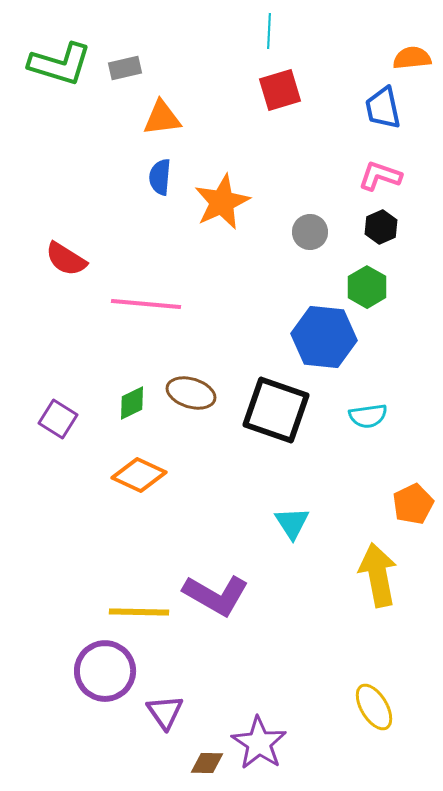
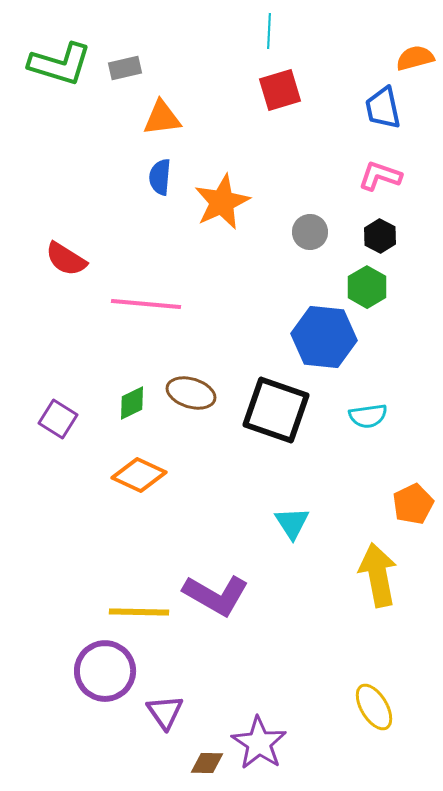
orange semicircle: moved 3 px right; rotated 9 degrees counterclockwise
black hexagon: moved 1 px left, 9 px down; rotated 8 degrees counterclockwise
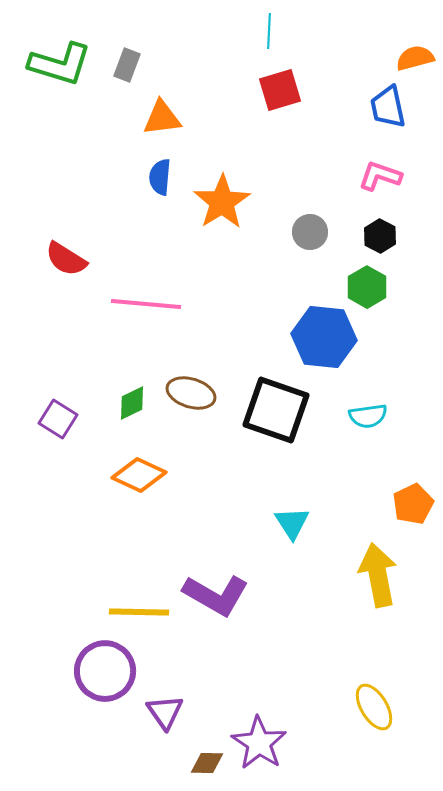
gray rectangle: moved 2 px right, 3 px up; rotated 56 degrees counterclockwise
blue trapezoid: moved 5 px right, 1 px up
orange star: rotated 8 degrees counterclockwise
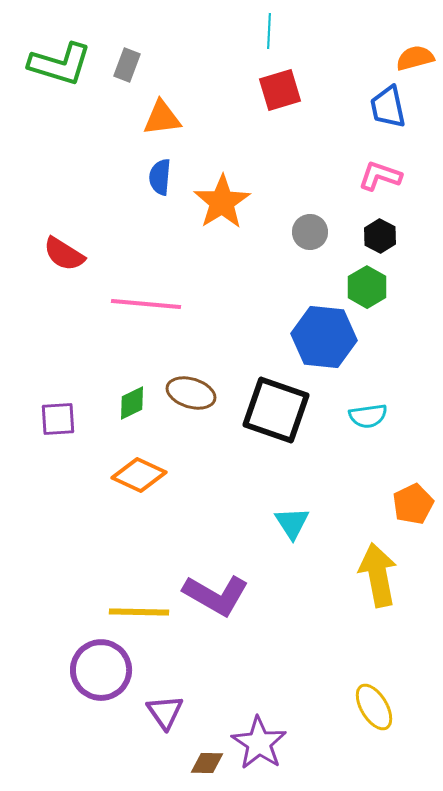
red semicircle: moved 2 px left, 5 px up
purple square: rotated 36 degrees counterclockwise
purple circle: moved 4 px left, 1 px up
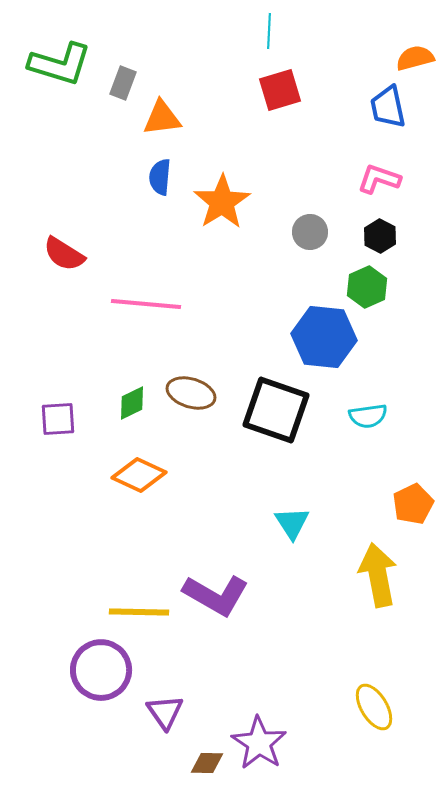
gray rectangle: moved 4 px left, 18 px down
pink L-shape: moved 1 px left, 3 px down
green hexagon: rotated 6 degrees clockwise
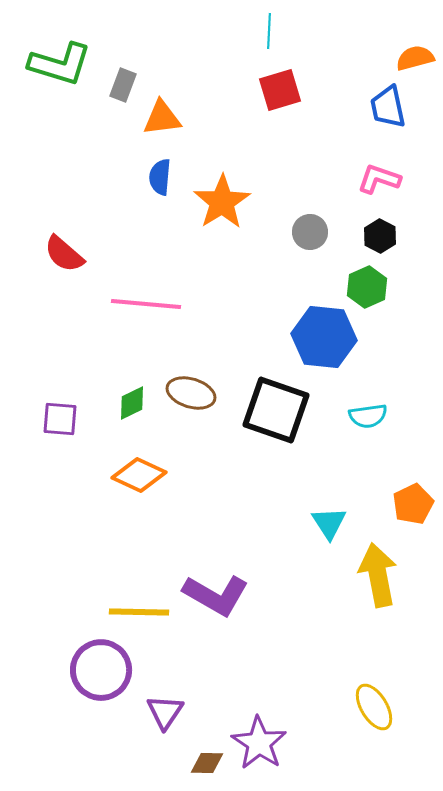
gray rectangle: moved 2 px down
red semicircle: rotated 9 degrees clockwise
purple square: moved 2 px right; rotated 9 degrees clockwise
cyan triangle: moved 37 px right
purple triangle: rotated 9 degrees clockwise
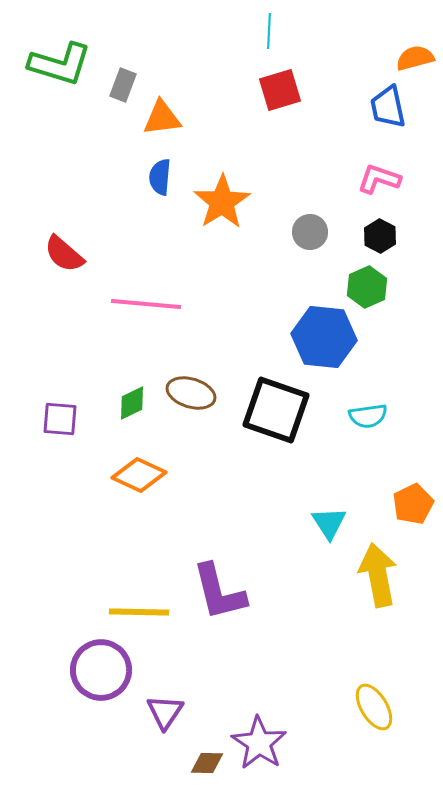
purple L-shape: moved 3 px right, 3 px up; rotated 46 degrees clockwise
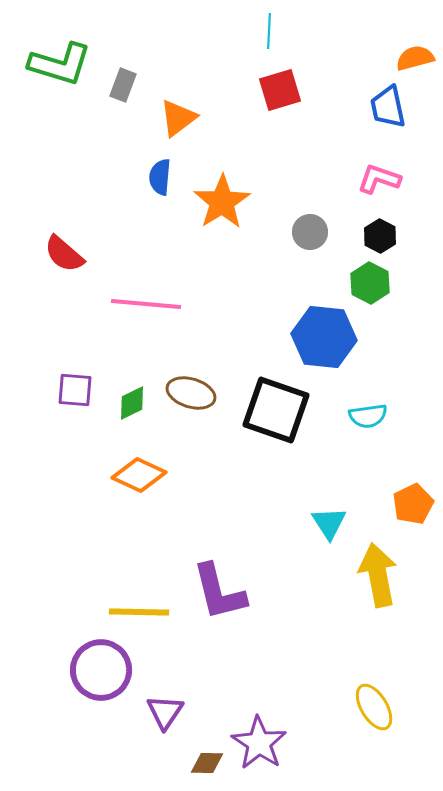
orange triangle: moved 16 px right; rotated 30 degrees counterclockwise
green hexagon: moved 3 px right, 4 px up; rotated 9 degrees counterclockwise
purple square: moved 15 px right, 29 px up
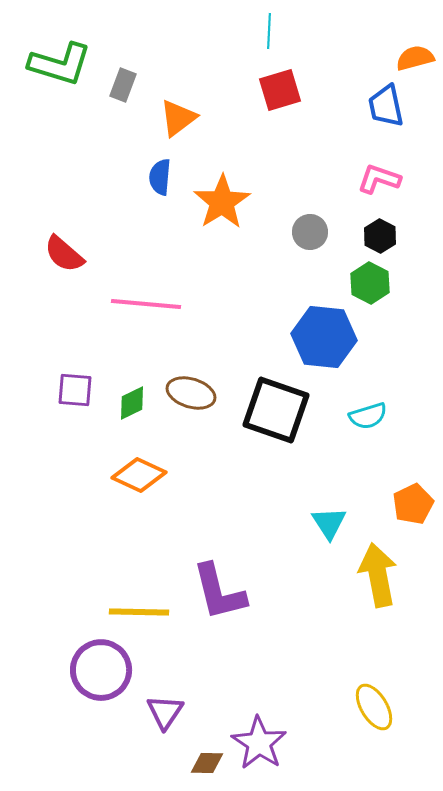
blue trapezoid: moved 2 px left, 1 px up
cyan semicircle: rotated 9 degrees counterclockwise
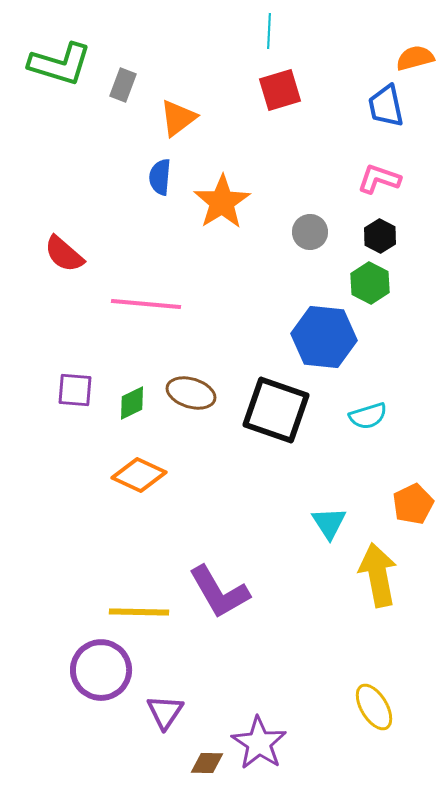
purple L-shape: rotated 16 degrees counterclockwise
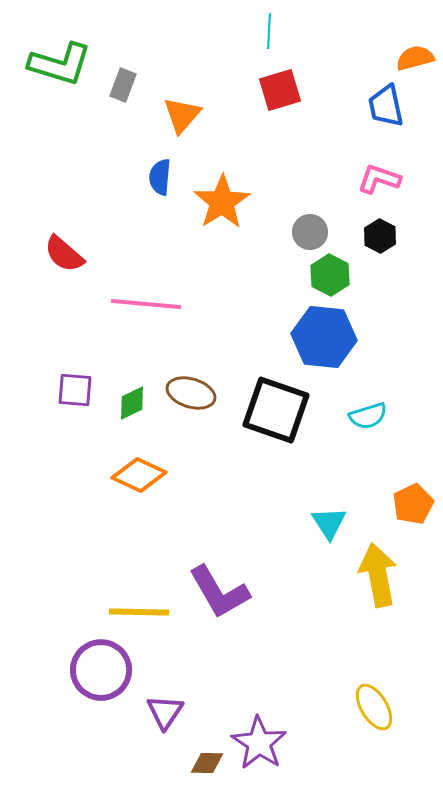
orange triangle: moved 4 px right, 3 px up; rotated 12 degrees counterclockwise
green hexagon: moved 40 px left, 8 px up
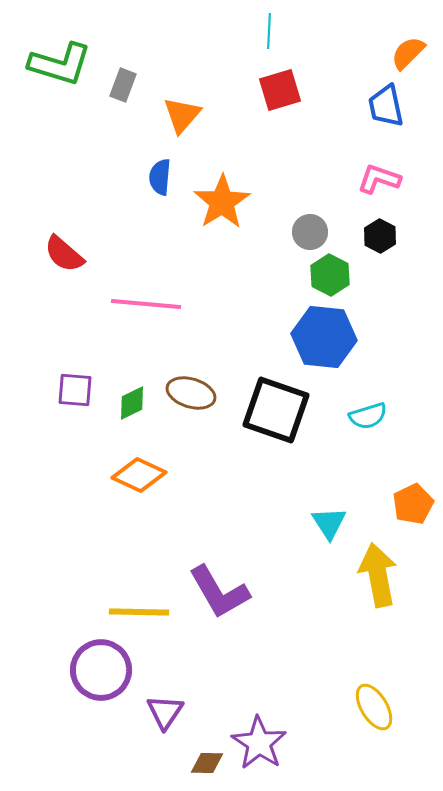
orange semicircle: moved 7 px left, 5 px up; rotated 30 degrees counterclockwise
